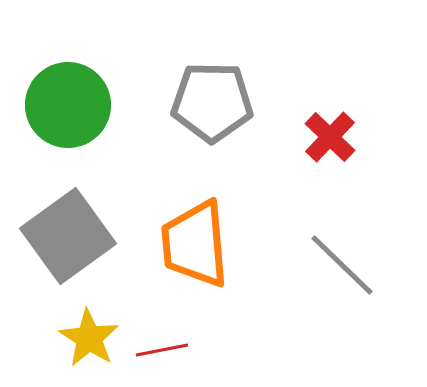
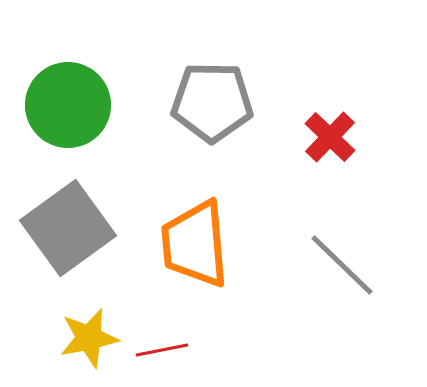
gray square: moved 8 px up
yellow star: rotated 28 degrees clockwise
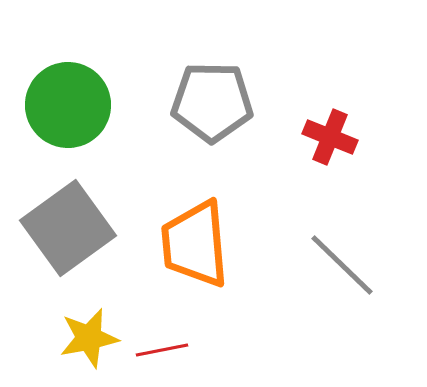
red cross: rotated 22 degrees counterclockwise
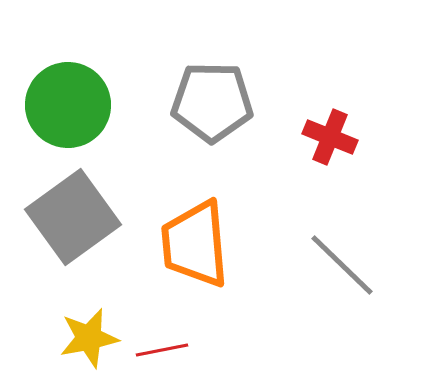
gray square: moved 5 px right, 11 px up
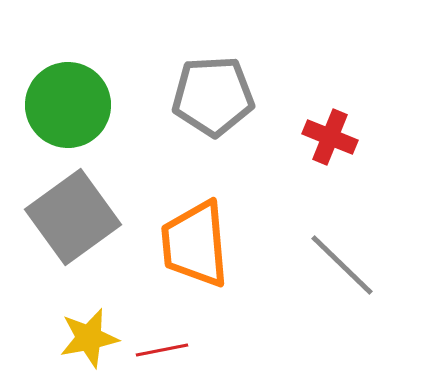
gray pentagon: moved 1 px right, 6 px up; rotated 4 degrees counterclockwise
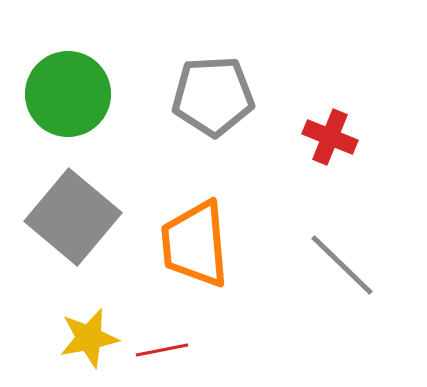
green circle: moved 11 px up
gray square: rotated 14 degrees counterclockwise
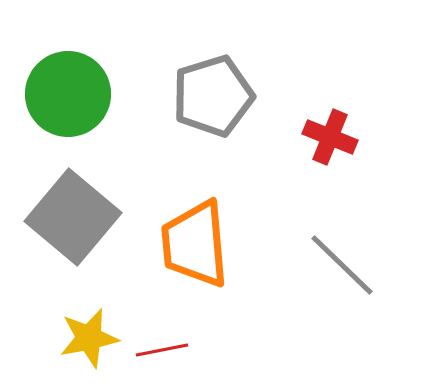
gray pentagon: rotated 14 degrees counterclockwise
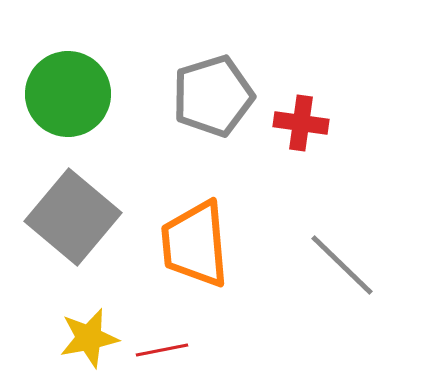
red cross: moved 29 px left, 14 px up; rotated 14 degrees counterclockwise
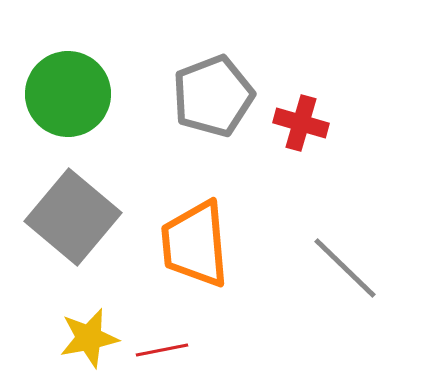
gray pentagon: rotated 4 degrees counterclockwise
red cross: rotated 8 degrees clockwise
gray line: moved 3 px right, 3 px down
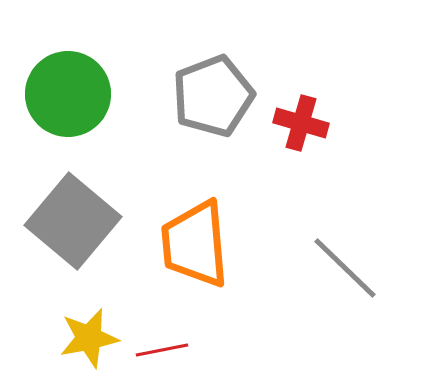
gray square: moved 4 px down
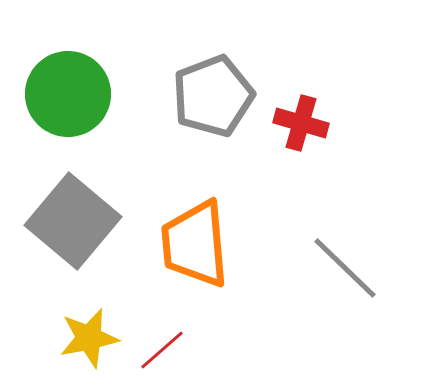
red line: rotated 30 degrees counterclockwise
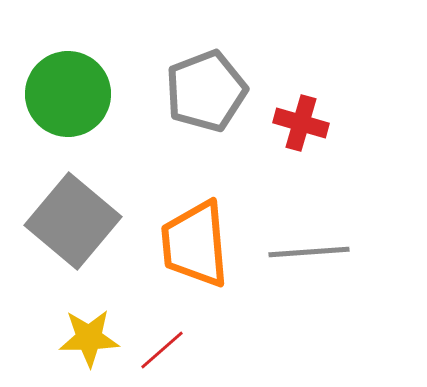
gray pentagon: moved 7 px left, 5 px up
gray line: moved 36 px left, 16 px up; rotated 48 degrees counterclockwise
yellow star: rotated 10 degrees clockwise
